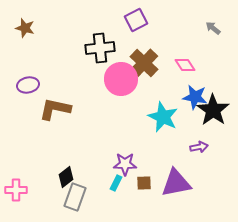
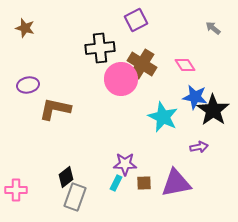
brown cross: moved 2 px left, 1 px down; rotated 12 degrees counterclockwise
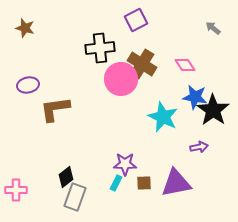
brown L-shape: rotated 20 degrees counterclockwise
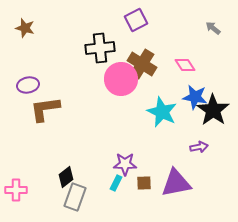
brown L-shape: moved 10 px left
cyan star: moved 1 px left, 5 px up
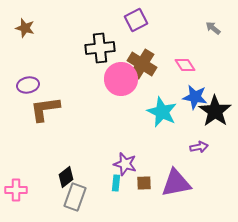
black star: moved 2 px right, 1 px down
purple star: rotated 15 degrees clockwise
cyan rectangle: rotated 21 degrees counterclockwise
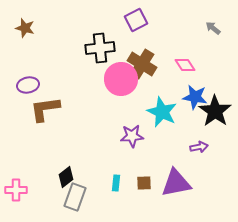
purple star: moved 7 px right, 28 px up; rotated 20 degrees counterclockwise
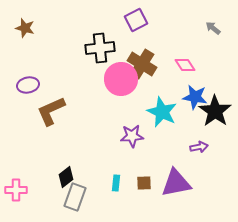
brown L-shape: moved 6 px right, 2 px down; rotated 16 degrees counterclockwise
